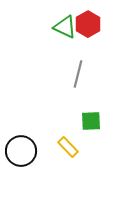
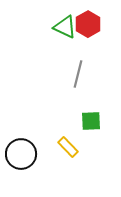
black circle: moved 3 px down
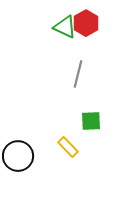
red hexagon: moved 2 px left, 1 px up
black circle: moved 3 px left, 2 px down
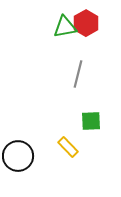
green triangle: rotated 35 degrees counterclockwise
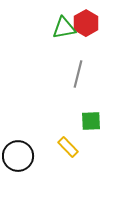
green triangle: moved 1 px left, 1 px down
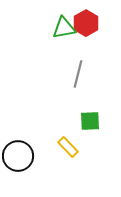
green square: moved 1 px left
